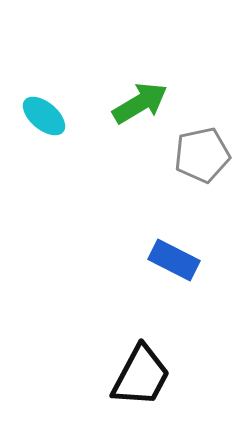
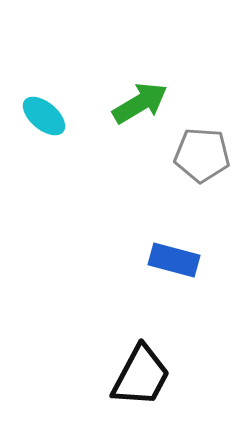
gray pentagon: rotated 16 degrees clockwise
blue rectangle: rotated 12 degrees counterclockwise
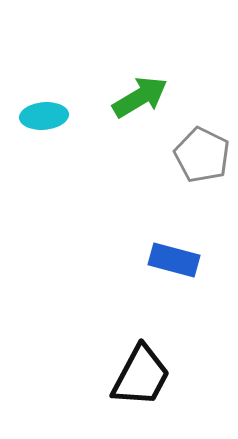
green arrow: moved 6 px up
cyan ellipse: rotated 45 degrees counterclockwise
gray pentagon: rotated 22 degrees clockwise
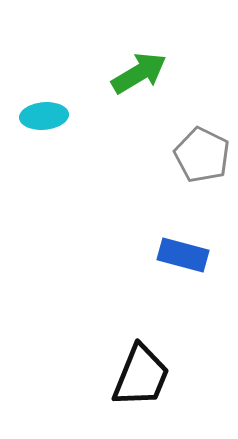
green arrow: moved 1 px left, 24 px up
blue rectangle: moved 9 px right, 5 px up
black trapezoid: rotated 6 degrees counterclockwise
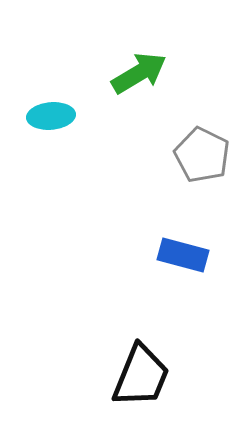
cyan ellipse: moved 7 px right
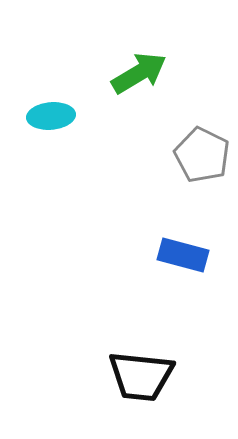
black trapezoid: rotated 74 degrees clockwise
